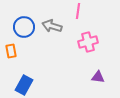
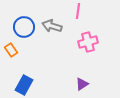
orange rectangle: moved 1 px up; rotated 24 degrees counterclockwise
purple triangle: moved 16 px left, 7 px down; rotated 40 degrees counterclockwise
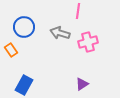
gray arrow: moved 8 px right, 7 px down
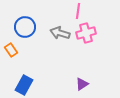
blue circle: moved 1 px right
pink cross: moved 2 px left, 9 px up
